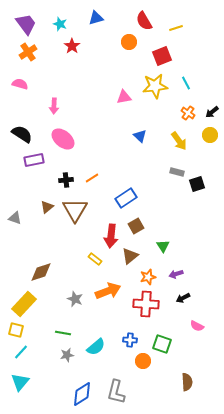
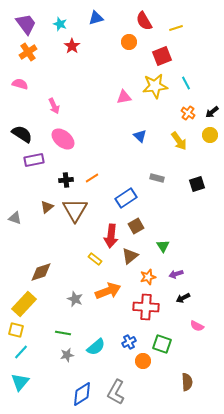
pink arrow at (54, 106): rotated 28 degrees counterclockwise
gray rectangle at (177, 172): moved 20 px left, 6 px down
red cross at (146, 304): moved 3 px down
blue cross at (130, 340): moved 1 px left, 2 px down; rotated 32 degrees counterclockwise
gray L-shape at (116, 392): rotated 15 degrees clockwise
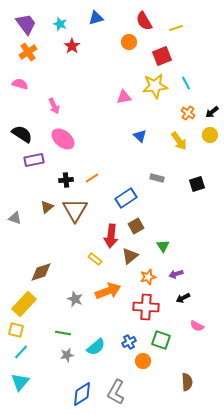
green square at (162, 344): moved 1 px left, 4 px up
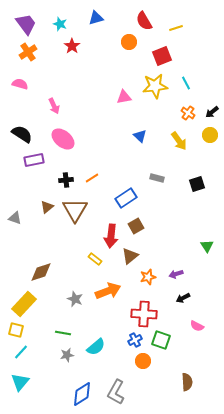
green triangle at (163, 246): moved 44 px right
red cross at (146, 307): moved 2 px left, 7 px down
blue cross at (129, 342): moved 6 px right, 2 px up
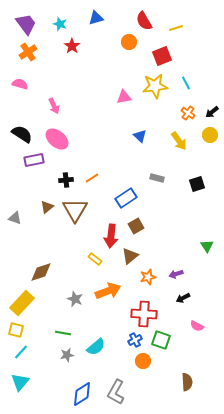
pink ellipse at (63, 139): moved 6 px left
yellow rectangle at (24, 304): moved 2 px left, 1 px up
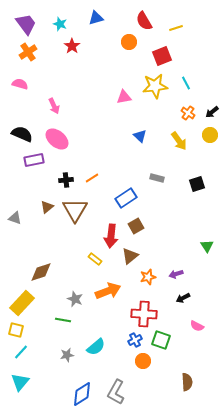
black semicircle at (22, 134): rotated 10 degrees counterclockwise
green line at (63, 333): moved 13 px up
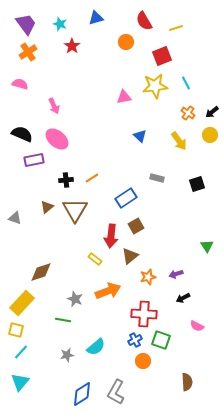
orange circle at (129, 42): moved 3 px left
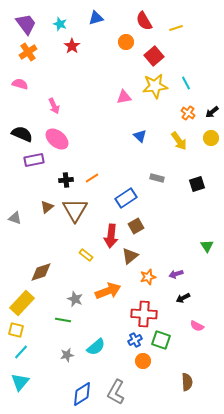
red square at (162, 56): moved 8 px left; rotated 18 degrees counterclockwise
yellow circle at (210, 135): moved 1 px right, 3 px down
yellow rectangle at (95, 259): moved 9 px left, 4 px up
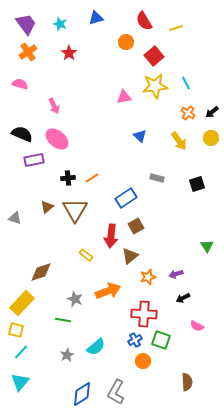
red star at (72, 46): moved 3 px left, 7 px down
black cross at (66, 180): moved 2 px right, 2 px up
gray star at (67, 355): rotated 16 degrees counterclockwise
